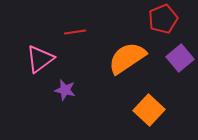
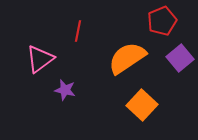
red pentagon: moved 1 px left, 2 px down
red line: moved 3 px right, 1 px up; rotated 70 degrees counterclockwise
orange square: moved 7 px left, 5 px up
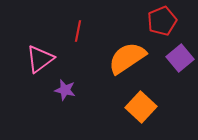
orange square: moved 1 px left, 2 px down
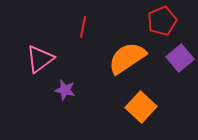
red line: moved 5 px right, 4 px up
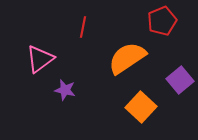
purple square: moved 22 px down
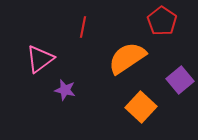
red pentagon: rotated 16 degrees counterclockwise
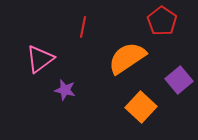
purple square: moved 1 px left
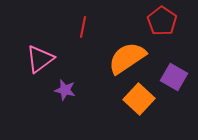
purple square: moved 5 px left, 3 px up; rotated 20 degrees counterclockwise
orange square: moved 2 px left, 8 px up
